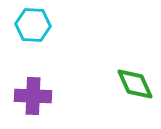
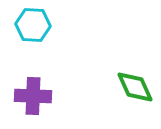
green diamond: moved 3 px down
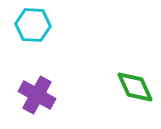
purple cross: moved 4 px right, 1 px up; rotated 27 degrees clockwise
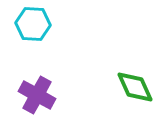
cyan hexagon: moved 1 px up
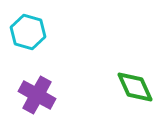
cyan hexagon: moved 5 px left, 8 px down; rotated 12 degrees clockwise
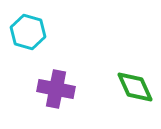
purple cross: moved 19 px right, 6 px up; rotated 18 degrees counterclockwise
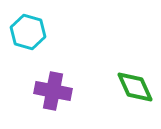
purple cross: moved 3 px left, 2 px down
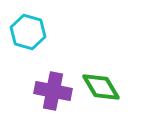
green diamond: moved 34 px left; rotated 6 degrees counterclockwise
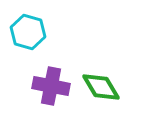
purple cross: moved 2 px left, 5 px up
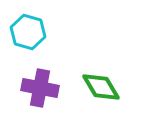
purple cross: moved 11 px left, 2 px down
